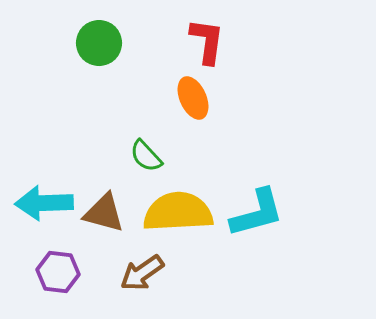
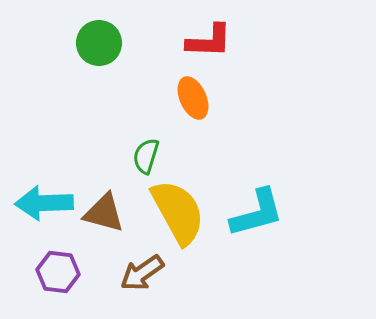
red L-shape: moved 2 px right; rotated 84 degrees clockwise
green semicircle: rotated 60 degrees clockwise
yellow semicircle: rotated 64 degrees clockwise
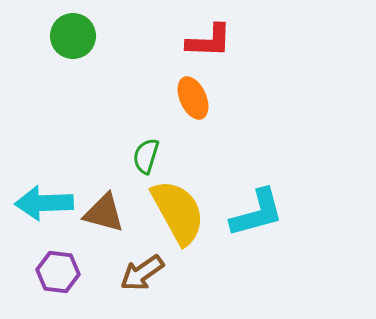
green circle: moved 26 px left, 7 px up
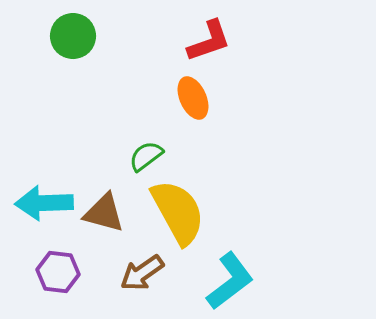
red L-shape: rotated 21 degrees counterclockwise
green semicircle: rotated 36 degrees clockwise
cyan L-shape: moved 27 px left, 68 px down; rotated 22 degrees counterclockwise
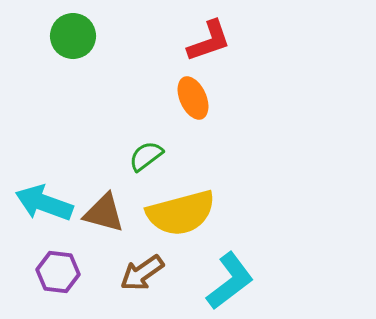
cyan arrow: rotated 22 degrees clockwise
yellow semicircle: moved 3 px right, 1 px down; rotated 104 degrees clockwise
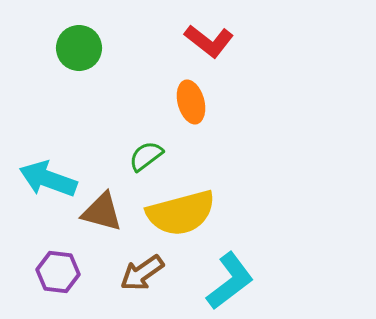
green circle: moved 6 px right, 12 px down
red L-shape: rotated 57 degrees clockwise
orange ellipse: moved 2 px left, 4 px down; rotated 9 degrees clockwise
cyan arrow: moved 4 px right, 24 px up
brown triangle: moved 2 px left, 1 px up
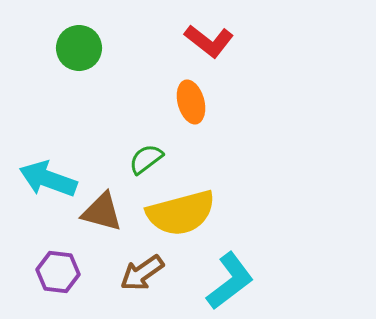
green semicircle: moved 3 px down
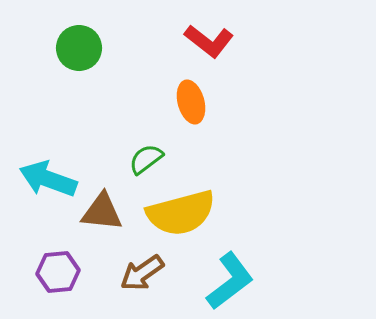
brown triangle: rotated 9 degrees counterclockwise
purple hexagon: rotated 12 degrees counterclockwise
